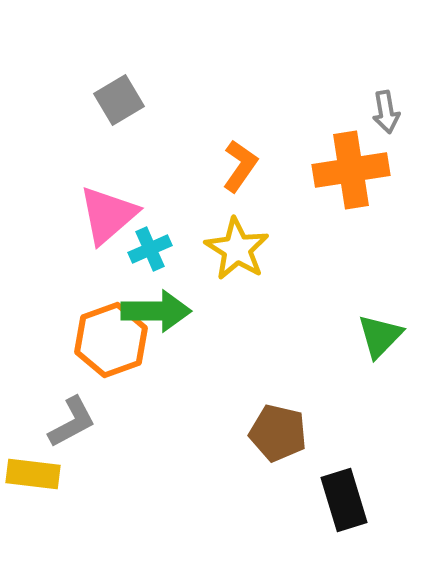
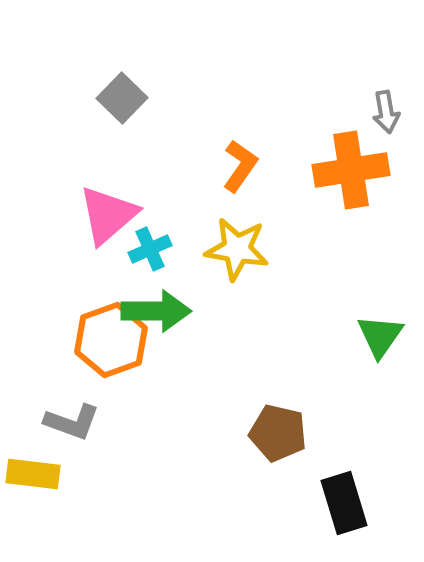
gray square: moved 3 px right, 2 px up; rotated 15 degrees counterclockwise
yellow star: rotated 22 degrees counterclockwise
green triangle: rotated 9 degrees counterclockwise
gray L-shape: rotated 48 degrees clockwise
black rectangle: moved 3 px down
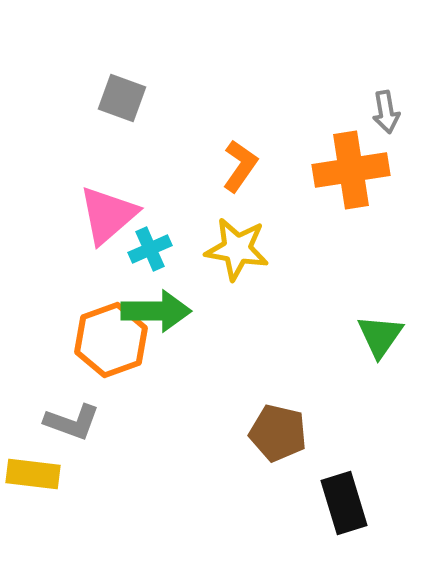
gray square: rotated 24 degrees counterclockwise
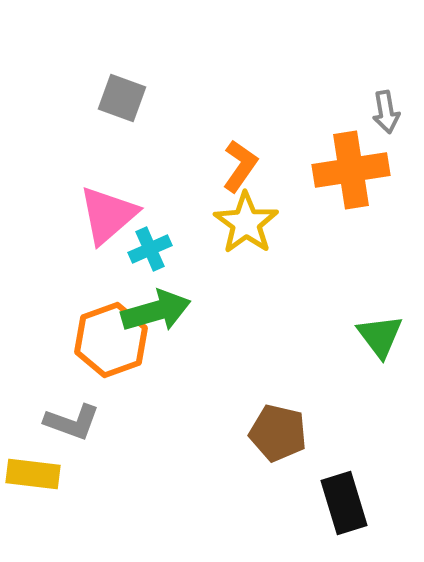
yellow star: moved 9 px right, 26 px up; rotated 26 degrees clockwise
green arrow: rotated 16 degrees counterclockwise
green triangle: rotated 12 degrees counterclockwise
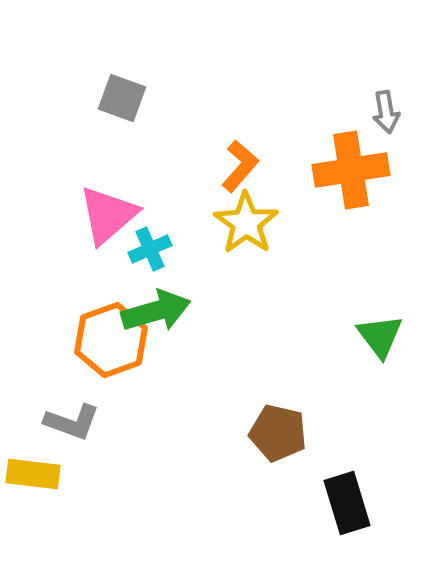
orange L-shape: rotated 6 degrees clockwise
black rectangle: moved 3 px right
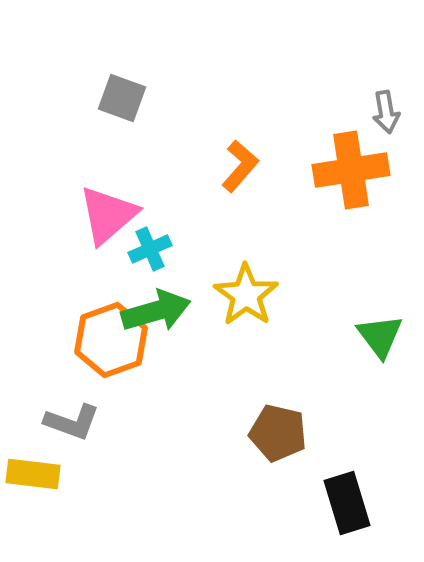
yellow star: moved 72 px down
